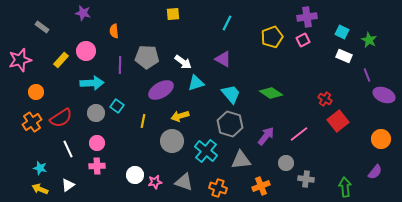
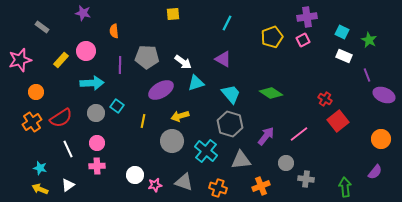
pink star at (155, 182): moved 3 px down
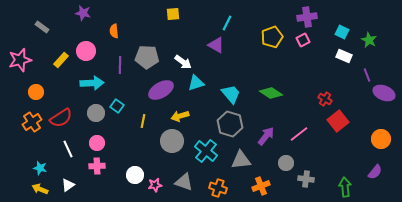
purple triangle at (223, 59): moved 7 px left, 14 px up
purple ellipse at (384, 95): moved 2 px up
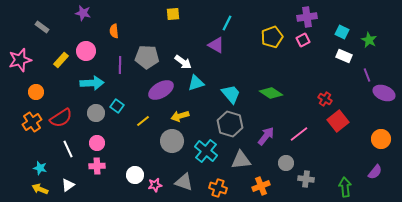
yellow line at (143, 121): rotated 40 degrees clockwise
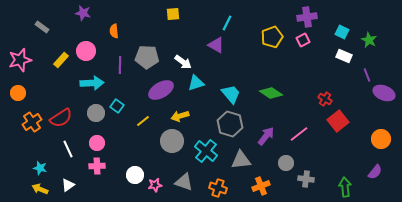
orange circle at (36, 92): moved 18 px left, 1 px down
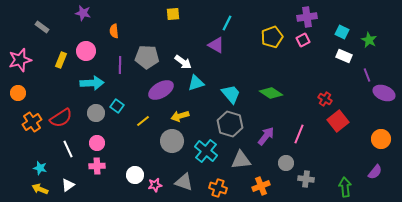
yellow rectangle at (61, 60): rotated 21 degrees counterclockwise
pink line at (299, 134): rotated 30 degrees counterclockwise
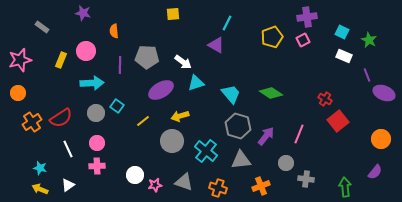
gray hexagon at (230, 124): moved 8 px right, 2 px down
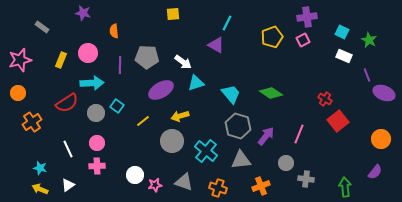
pink circle at (86, 51): moved 2 px right, 2 px down
red semicircle at (61, 118): moved 6 px right, 15 px up
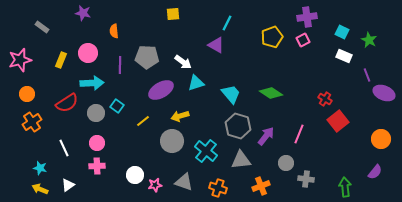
orange circle at (18, 93): moved 9 px right, 1 px down
white line at (68, 149): moved 4 px left, 1 px up
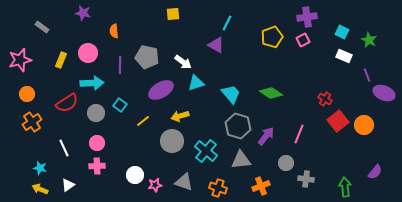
gray pentagon at (147, 57): rotated 10 degrees clockwise
cyan square at (117, 106): moved 3 px right, 1 px up
orange circle at (381, 139): moved 17 px left, 14 px up
